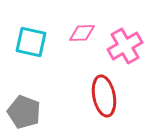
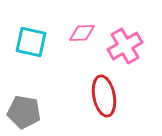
gray pentagon: rotated 12 degrees counterclockwise
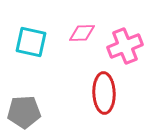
pink cross: rotated 8 degrees clockwise
red ellipse: moved 3 px up; rotated 9 degrees clockwise
gray pentagon: rotated 12 degrees counterclockwise
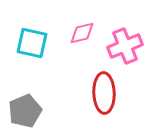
pink diamond: rotated 12 degrees counterclockwise
cyan square: moved 1 px right, 1 px down
gray pentagon: moved 1 px right, 1 px up; rotated 20 degrees counterclockwise
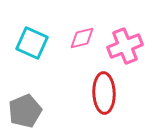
pink diamond: moved 5 px down
cyan square: rotated 12 degrees clockwise
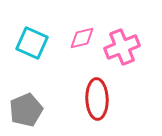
pink cross: moved 3 px left, 1 px down
red ellipse: moved 7 px left, 6 px down
gray pentagon: moved 1 px right, 1 px up
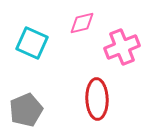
pink diamond: moved 15 px up
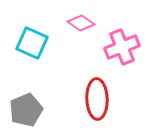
pink diamond: moved 1 px left; rotated 48 degrees clockwise
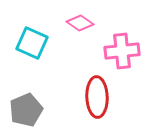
pink diamond: moved 1 px left
pink cross: moved 4 px down; rotated 16 degrees clockwise
red ellipse: moved 2 px up
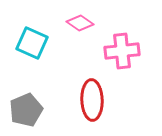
red ellipse: moved 5 px left, 3 px down
